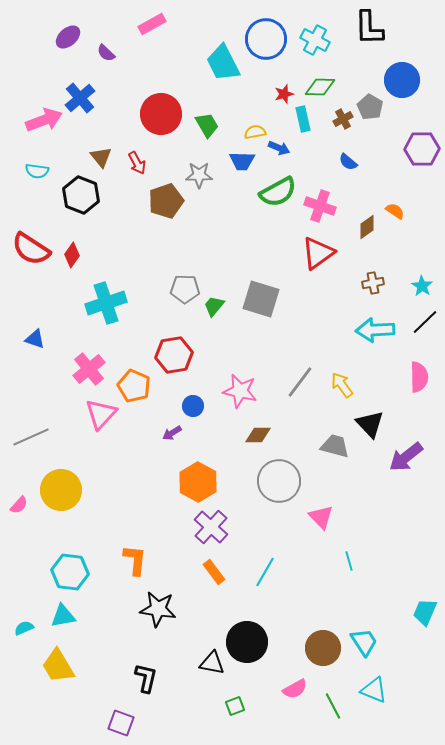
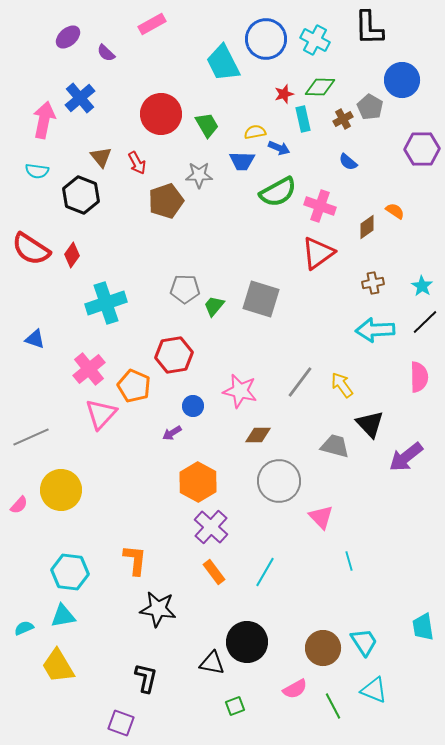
pink arrow at (44, 120): rotated 57 degrees counterclockwise
cyan trapezoid at (425, 612): moved 2 px left, 15 px down; rotated 32 degrees counterclockwise
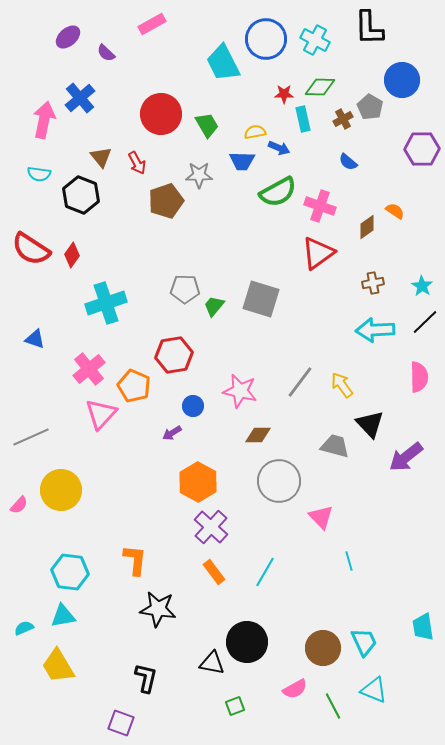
red star at (284, 94): rotated 18 degrees clockwise
cyan semicircle at (37, 171): moved 2 px right, 3 px down
cyan trapezoid at (364, 642): rotated 8 degrees clockwise
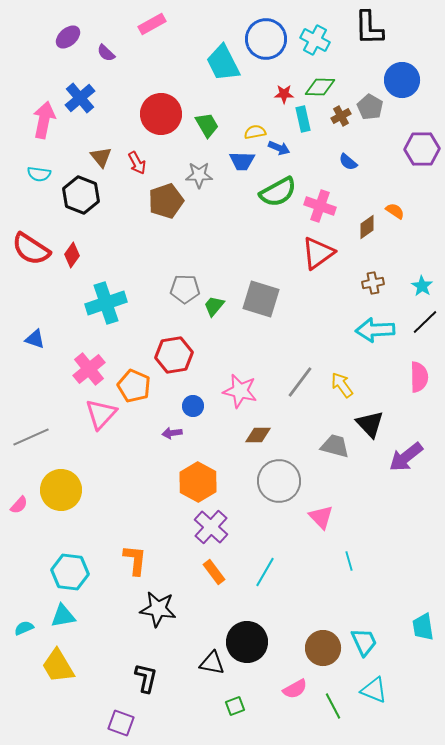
brown cross at (343, 119): moved 2 px left, 3 px up
purple arrow at (172, 433): rotated 24 degrees clockwise
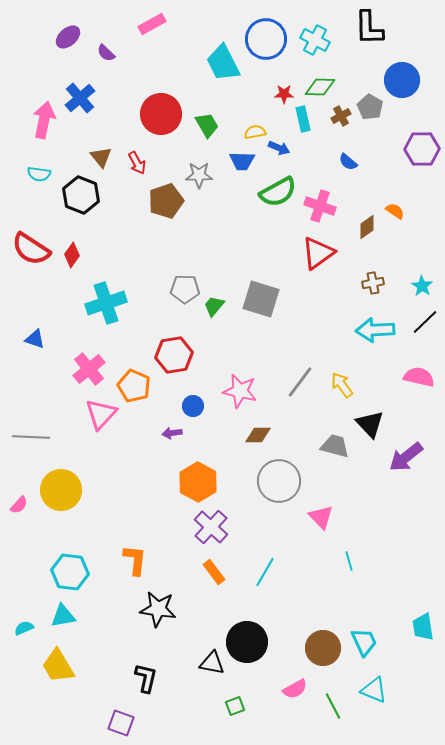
pink semicircle at (419, 377): rotated 76 degrees counterclockwise
gray line at (31, 437): rotated 27 degrees clockwise
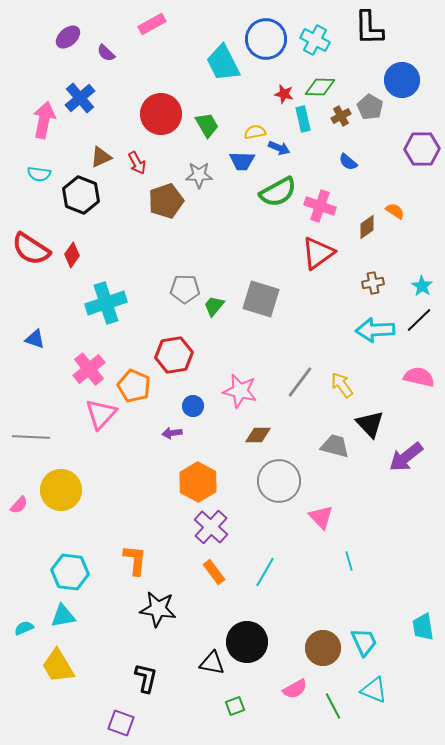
red star at (284, 94): rotated 12 degrees clockwise
brown triangle at (101, 157): rotated 45 degrees clockwise
black line at (425, 322): moved 6 px left, 2 px up
